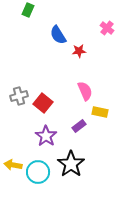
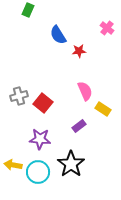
yellow rectangle: moved 3 px right, 3 px up; rotated 21 degrees clockwise
purple star: moved 6 px left, 3 px down; rotated 30 degrees counterclockwise
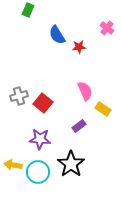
blue semicircle: moved 1 px left
red star: moved 4 px up
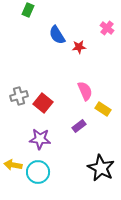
black star: moved 30 px right, 4 px down; rotated 8 degrees counterclockwise
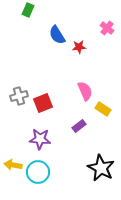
red square: rotated 30 degrees clockwise
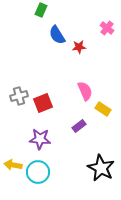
green rectangle: moved 13 px right
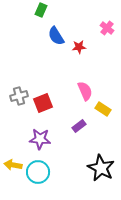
blue semicircle: moved 1 px left, 1 px down
